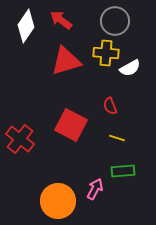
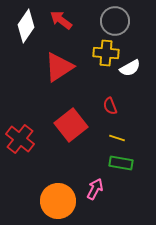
red triangle: moved 7 px left, 6 px down; rotated 16 degrees counterclockwise
red square: rotated 24 degrees clockwise
green rectangle: moved 2 px left, 8 px up; rotated 15 degrees clockwise
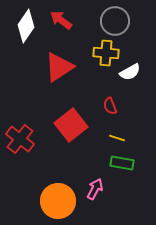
white semicircle: moved 4 px down
green rectangle: moved 1 px right
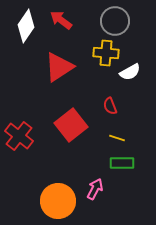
red cross: moved 1 px left, 3 px up
green rectangle: rotated 10 degrees counterclockwise
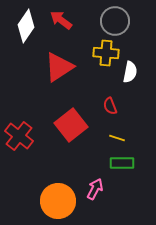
white semicircle: rotated 50 degrees counterclockwise
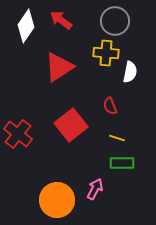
red cross: moved 1 px left, 2 px up
orange circle: moved 1 px left, 1 px up
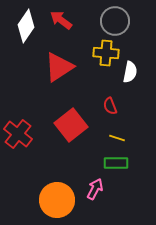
green rectangle: moved 6 px left
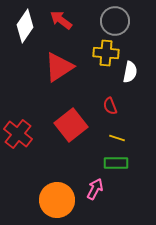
white diamond: moved 1 px left
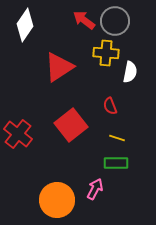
red arrow: moved 23 px right
white diamond: moved 1 px up
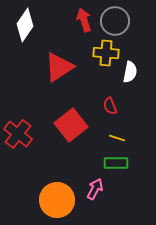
red arrow: rotated 35 degrees clockwise
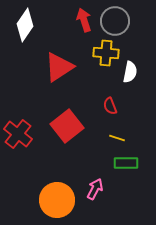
red square: moved 4 px left, 1 px down
green rectangle: moved 10 px right
